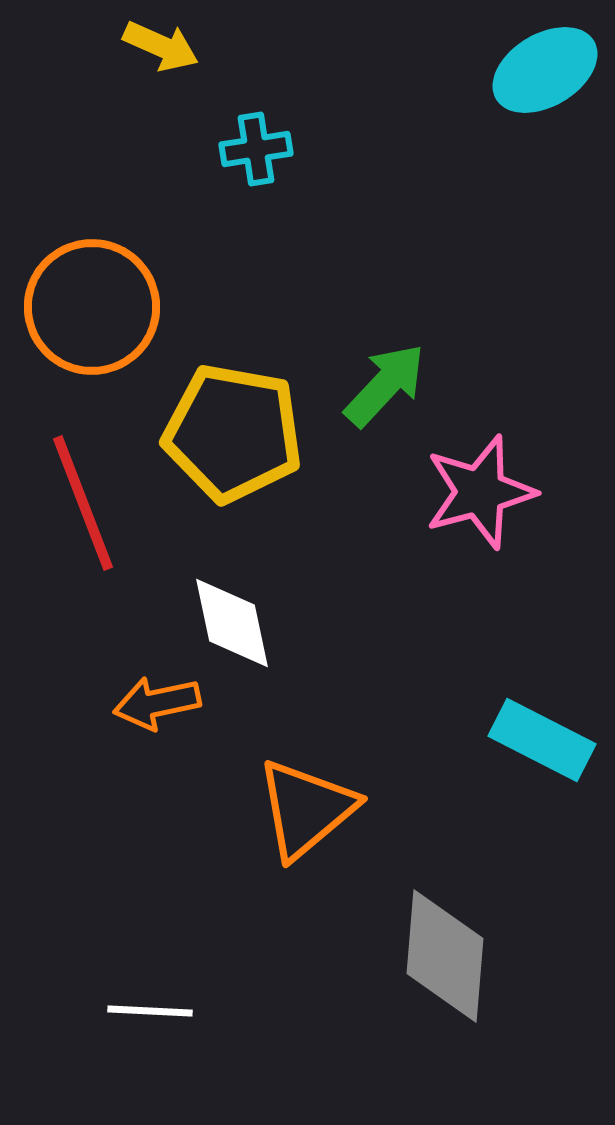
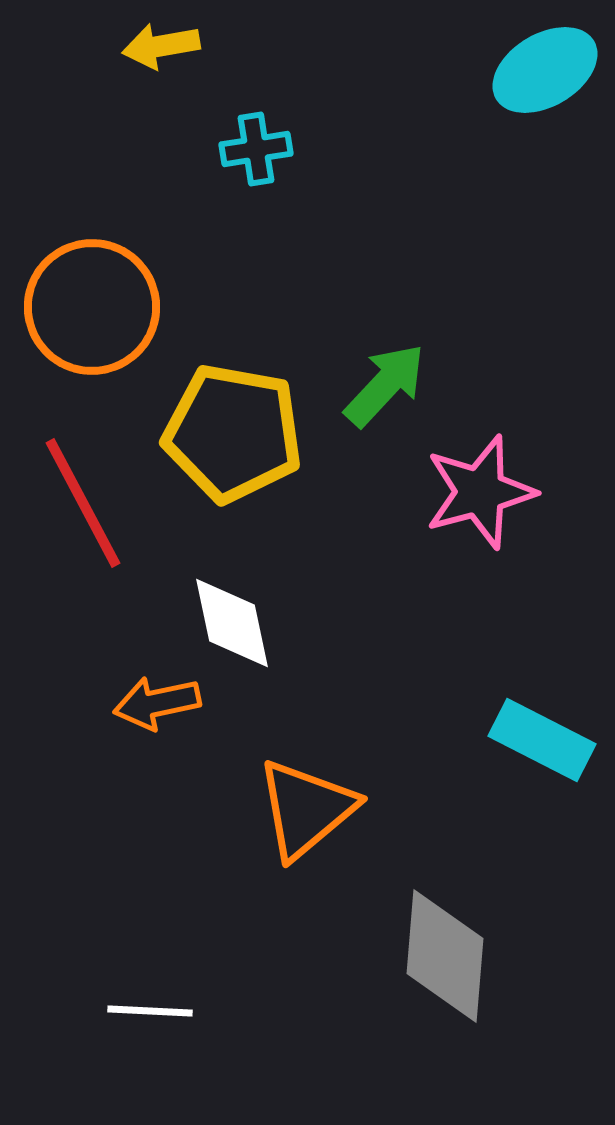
yellow arrow: rotated 146 degrees clockwise
red line: rotated 7 degrees counterclockwise
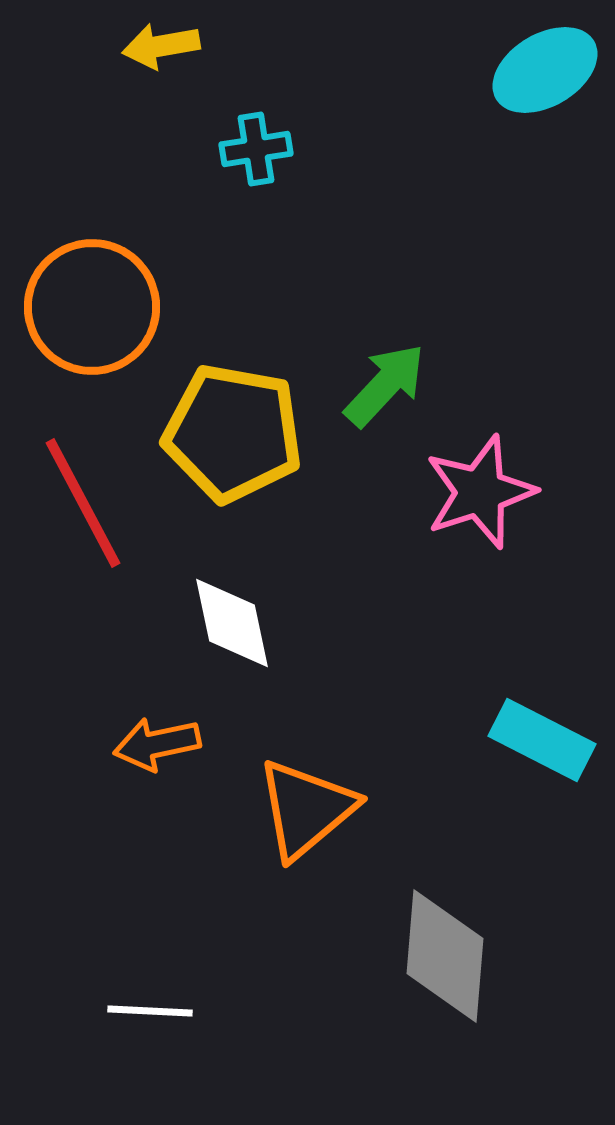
pink star: rotated 3 degrees counterclockwise
orange arrow: moved 41 px down
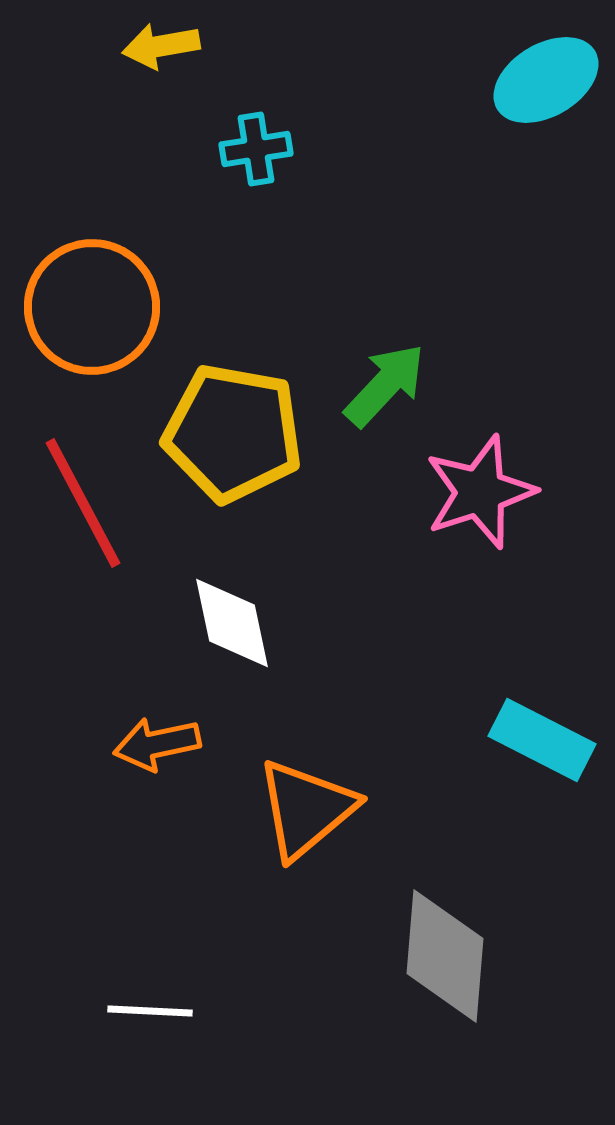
cyan ellipse: moved 1 px right, 10 px down
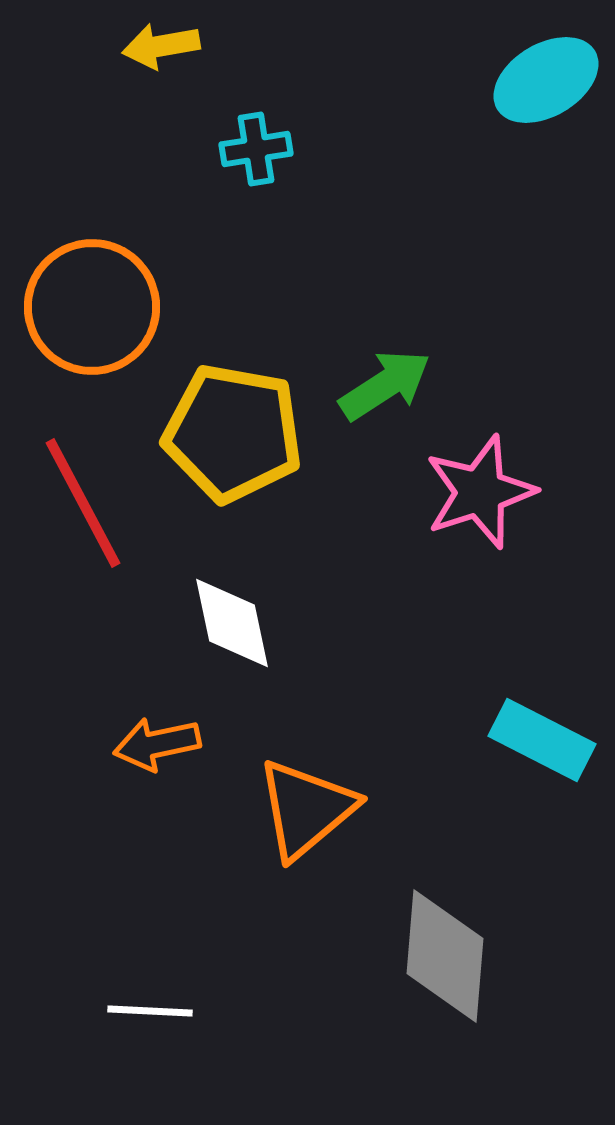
green arrow: rotated 14 degrees clockwise
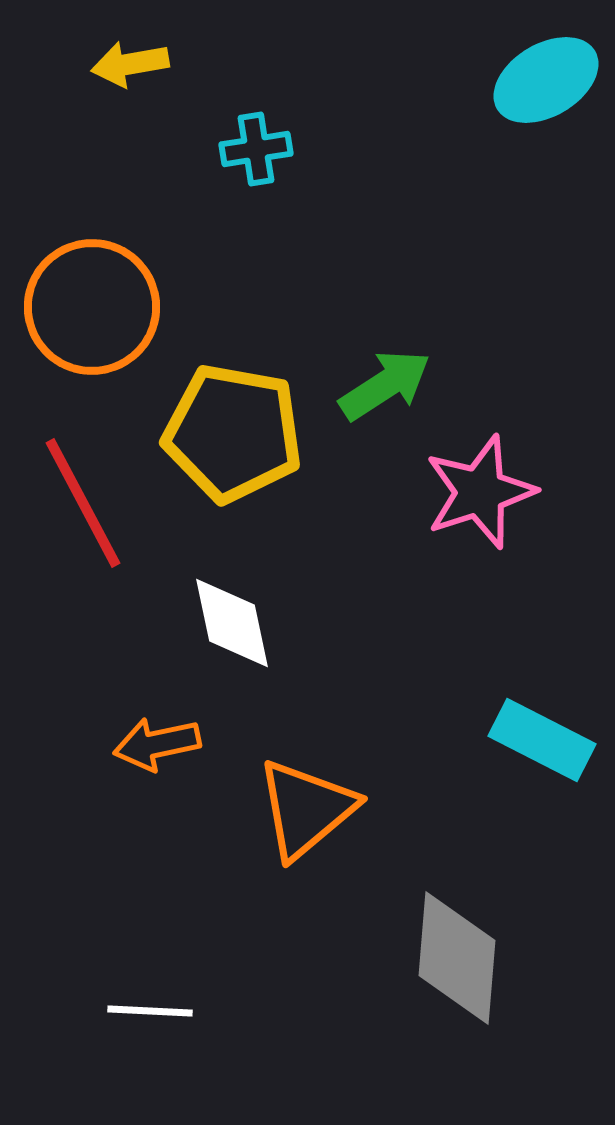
yellow arrow: moved 31 px left, 18 px down
gray diamond: moved 12 px right, 2 px down
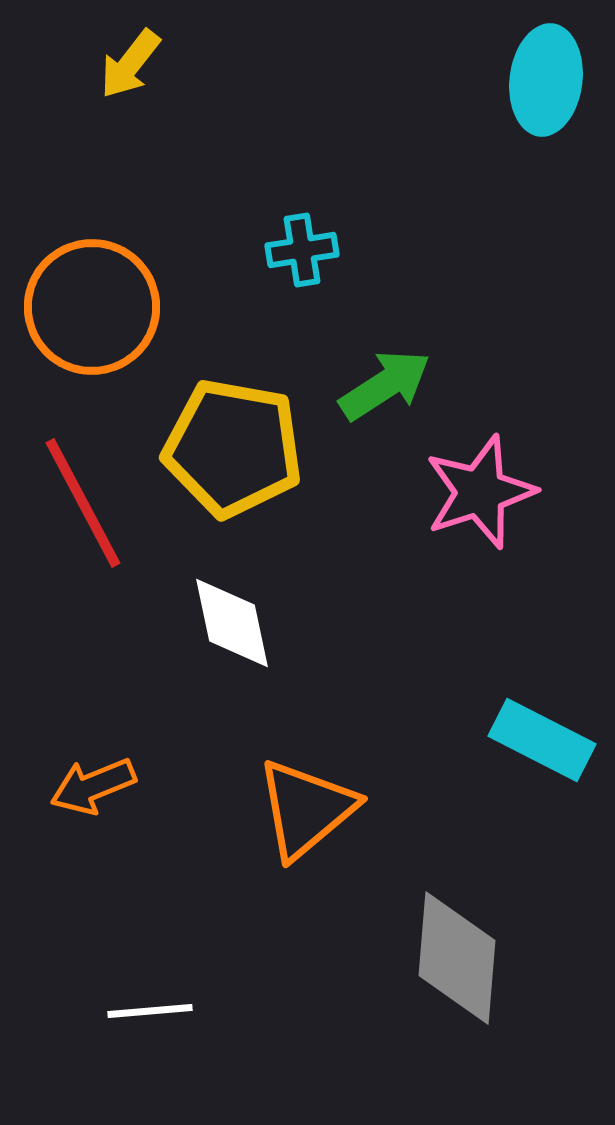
yellow arrow: rotated 42 degrees counterclockwise
cyan ellipse: rotated 52 degrees counterclockwise
cyan cross: moved 46 px right, 101 px down
yellow pentagon: moved 15 px down
orange arrow: moved 64 px left, 42 px down; rotated 10 degrees counterclockwise
white line: rotated 8 degrees counterclockwise
